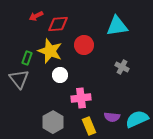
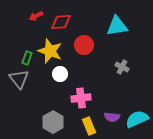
red diamond: moved 3 px right, 2 px up
white circle: moved 1 px up
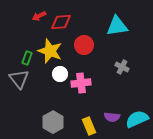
red arrow: moved 3 px right
pink cross: moved 15 px up
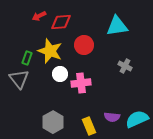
gray cross: moved 3 px right, 1 px up
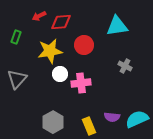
yellow star: rotated 30 degrees counterclockwise
green rectangle: moved 11 px left, 21 px up
gray triangle: moved 2 px left; rotated 20 degrees clockwise
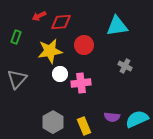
yellow rectangle: moved 5 px left
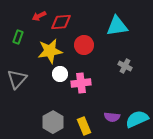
green rectangle: moved 2 px right
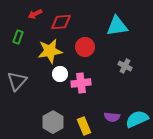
red arrow: moved 4 px left, 2 px up
red circle: moved 1 px right, 2 px down
gray triangle: moved 2 px down
